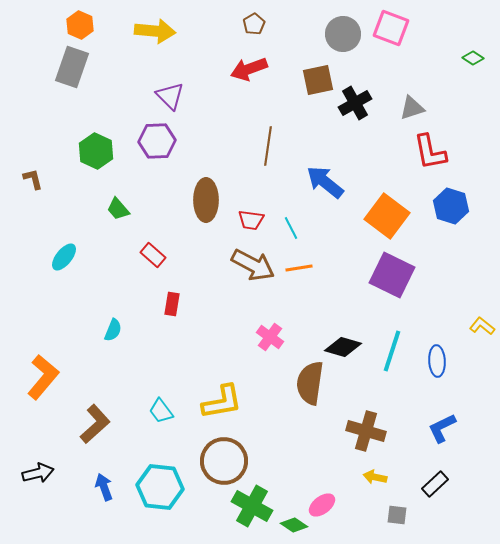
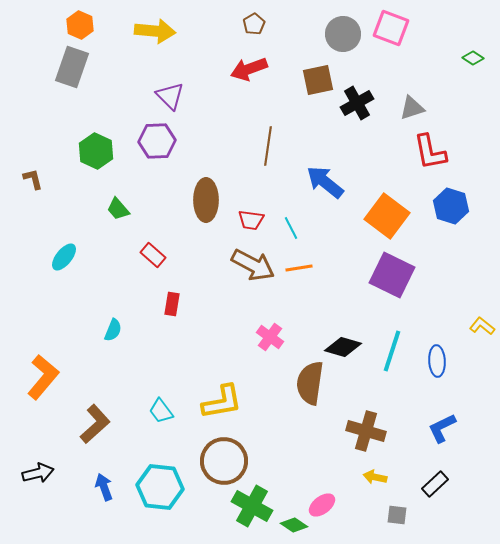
black cross at (355, 103): moved 2 px right
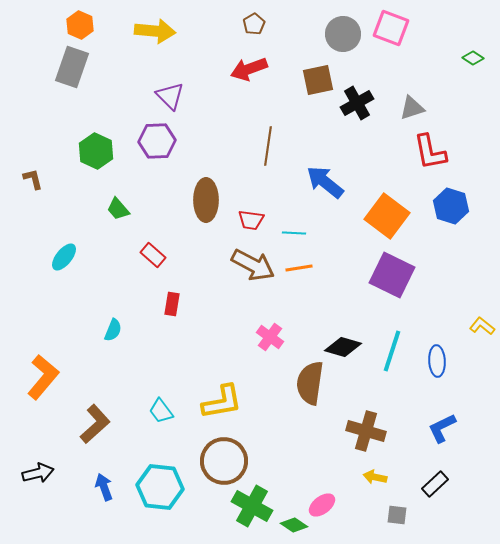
cyan line at (291, 228): moved 3 px right, 5 px down; rotated 60 degrees counterclockwise
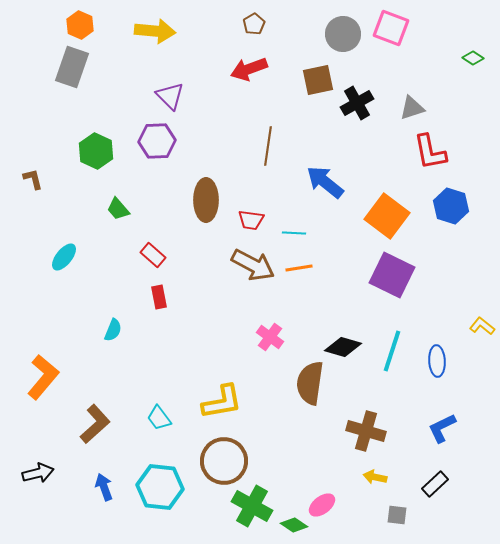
red rectangle at (172, 304): moved 13 px left, 7 px up; rotated 20 degrees counterclockwise
cyan trapezoid at (161, 411): moved 2 px left, 7 px down
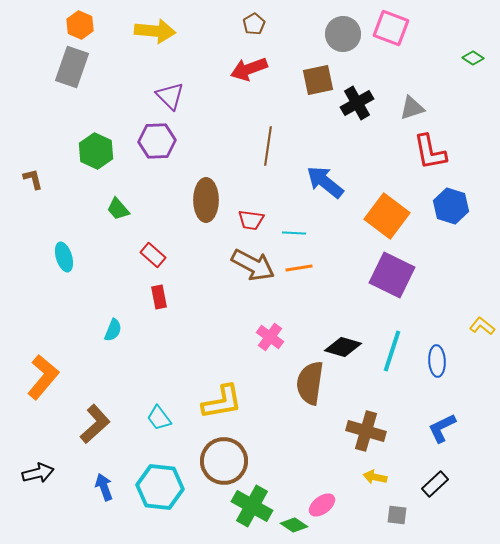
cyan ellipse at (64, 257): rotated 56 degrees counterclockwise
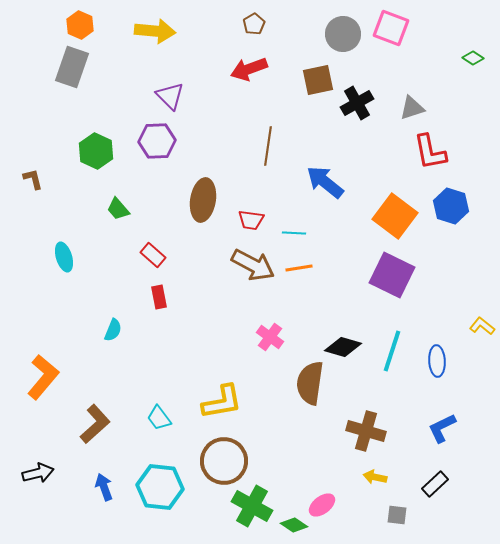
brown ellipse at (206, 200): moved 3 px left; rotated 9 degrees clockwise
orange square at (387, 216): moved 8 px right
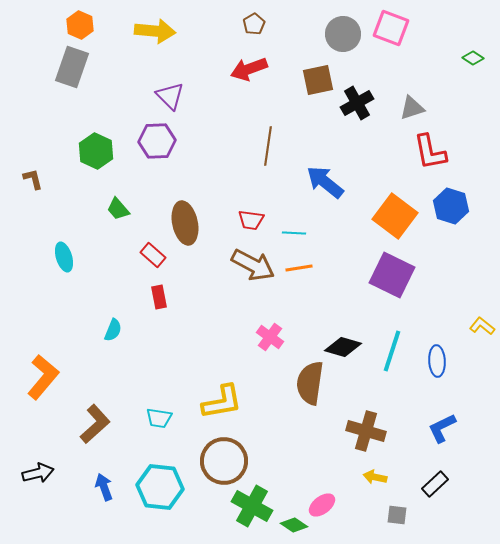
brown ellipse at (203, 200): moved 18 px left, 23 px down; rotated 21 degrees counterclockwise
cyan trapezoid at (159, 418): rotated 44 degrees counterclockwise
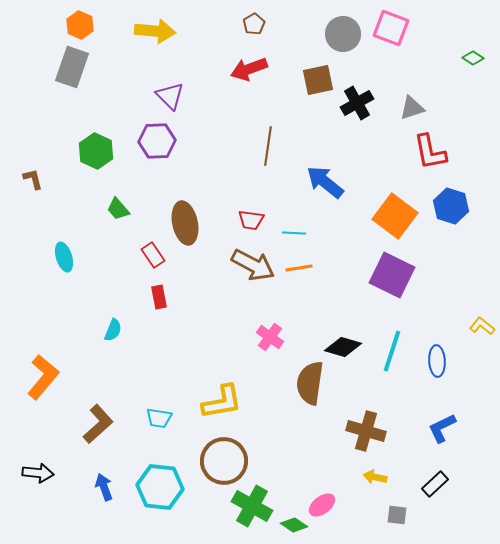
red rectangle at (153, 255): rotated 15 degrees clockwise
brown L-shape at (95, 424): moved 3 px right
black arrow at (38, 473): rotated 20 degrees clockwise
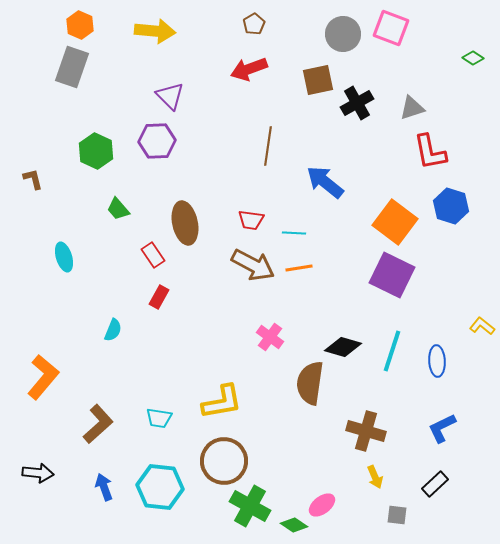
orange square at (395, 216): moved 6 px down
red rectangle at (159, 297): rotated 40 degrees clockwise
yellow arrow at (375, 477): rotated 125 degrees counterclockwise
green cross at (252, 506): moved 2 px left
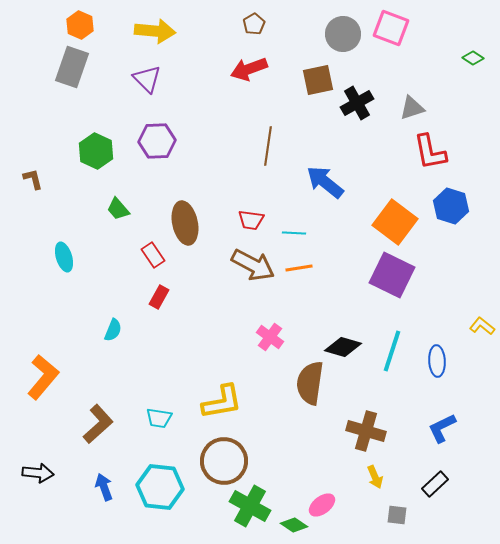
purple triangle at (170, 96): moved 23 px left, 17 px up
